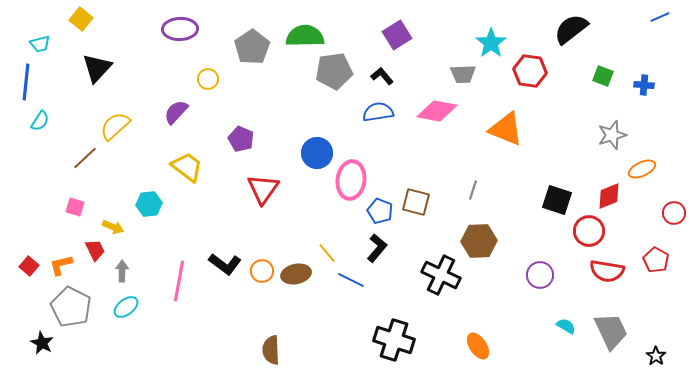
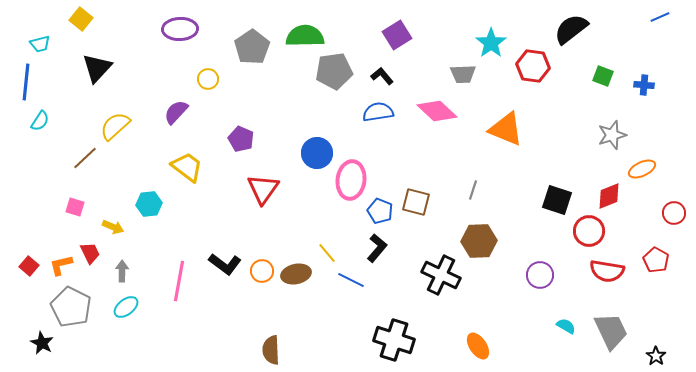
red hexagon at (530, 71): moved 3 px right, 5 px up
pink diamond at (437, 111): rotated 33 degrees clockwise
red trapezoid at (95, 250): moved 5 px left, 3 px down
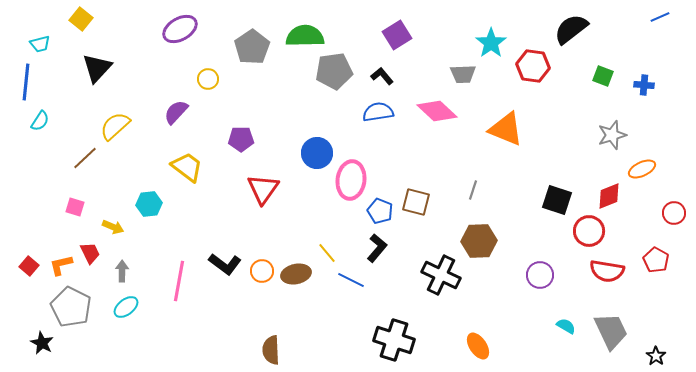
purple ellipse at (180, 29): rotated 28 degrees counterclockwise
purple pentagon at (241, 139): rotated 25 degrees counterclockwise
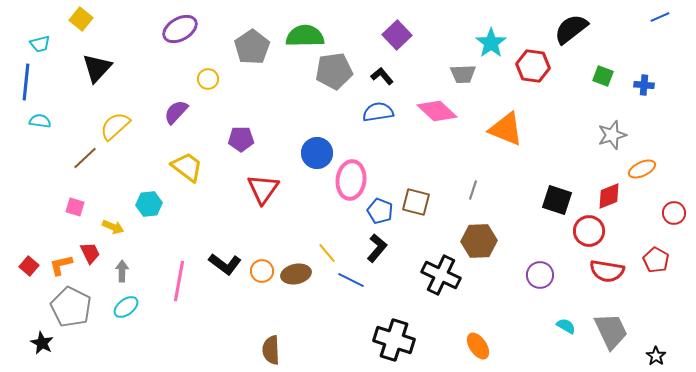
purple square at (397, 35): rotated 12 degrees counterclockwise
cyan semicircle at (40, 121): rotated 115 degrees counterclockwise
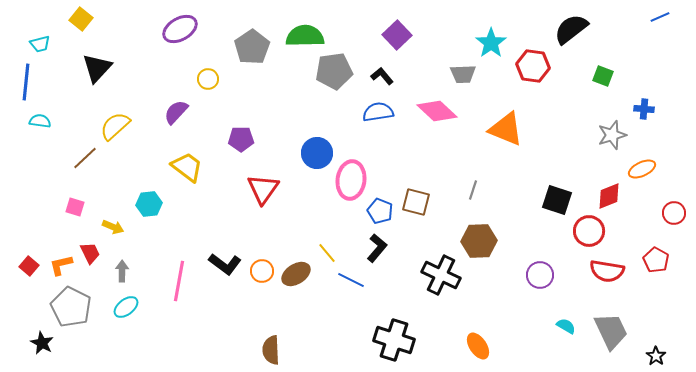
blue cross at (644, 85): moved 24 px down
brown ellipse at (296, 274): rotated 20 degrees counterclockwise
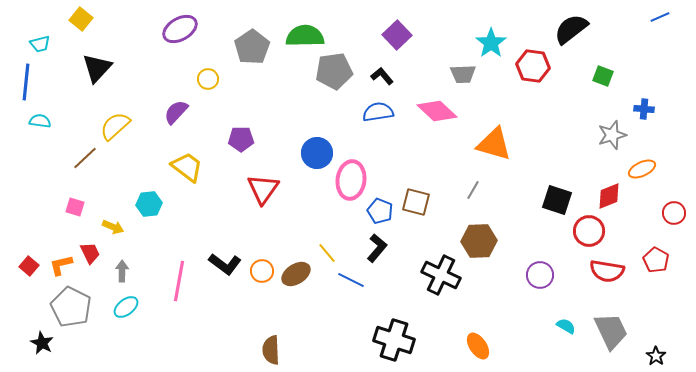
orange triangle at (506, 129): moved 12 px left, 15 px down; rotated 6 degrees counterclockwise
gray line at (473, 190): rotated 12 degrees clockwise
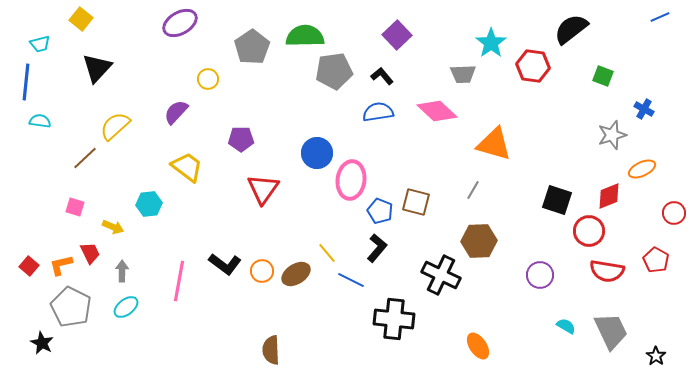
purple ellipse at (180, 29): moved 6 px up
blue cross at (644, 109): rotated 24 degrees clockwise
black cross at (394, 340): moved 21 px up; rotated 12 degrees counterclockwise
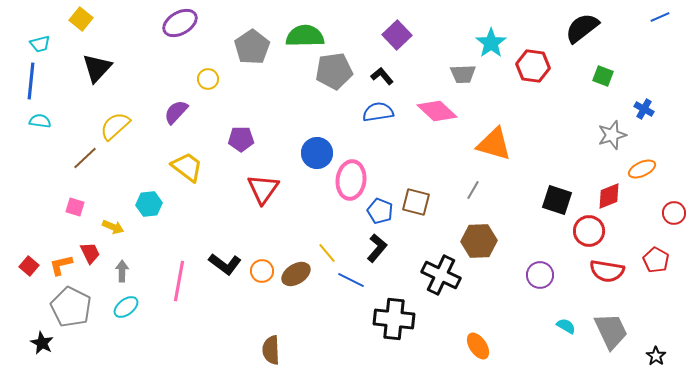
black semicircle at (571, 29): moved 11 px right, 1 px up
blue line at (26, 82): moved 5 px right, 1 px up
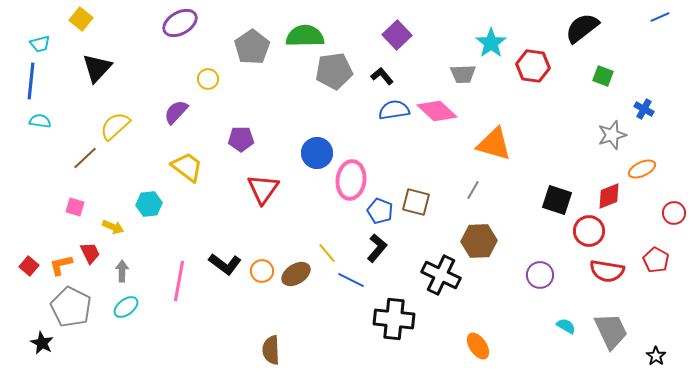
blue semicircle at (378, 112): moved 16 px right, 2 px up
